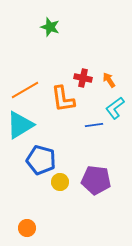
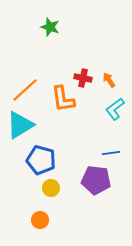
orange line: rotated 12 degrees counterclockwise
cyan L-shape: moved 1 px down
blue line: moved 17 px right, 28 px down
yellow circle: moved 9 px left, 6 px down
orange circle: moved 13 px right, 8 px up
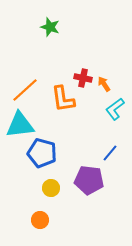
orange arrow: moved 5 px left, 4 px down
cyan triangle: rotated 24 degrees clockwise
blue line: moved 1 px left; rotated 42 degrees counterclockwise
blue pentagon: moved 1 px right, 7 px up
purple pentagon: moved 7 px left
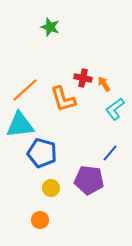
orange L-shape: rotated 8 degrees counterclockwise
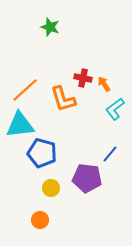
blue line: moved 1 px down
purple pentagon: moved 2 px left, 2 px up
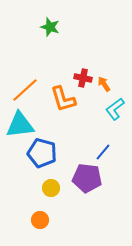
blue line: moved 7 px left, 2 px up
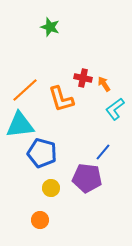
orange L-shape: moved 2 px left
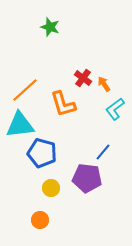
red cross: rotated 24 degrees clockwise
orange L-shape: moved 2 px right, 5 px down
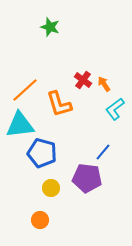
red cross: moved 2 px down
orange L-shape: moved 4 px left
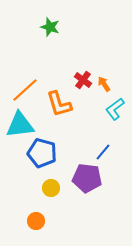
orange circle: moved 4 px left, 1 px down
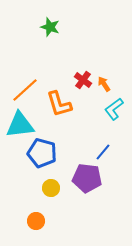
cyan L-shape: moved 1 px left
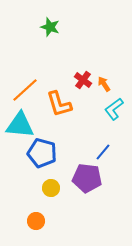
cyan triangle: rotated 12 degrees clockwise
